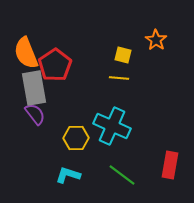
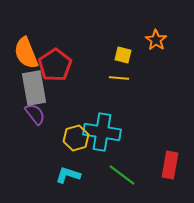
cyan cross: moved 10 px left, 6 px down; rotated 15 degrees counterclockwise
yellow hexagon: rotated 15 degrees counterclockwise
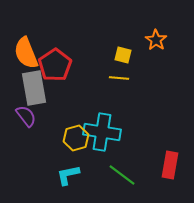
purple semicircle: moved 9 px left, 2 px down
cyan L-shape: rotated 30 degrees counterclockwise
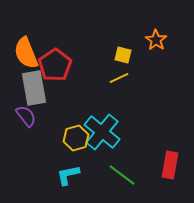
yellow line: rotated 30 degrees counterclockwise
cyan cross: rotated 30 degrees clockwise
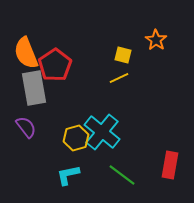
purple semicircle: moved 11 px down
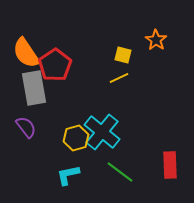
orange semicircle: rotated 12 degrees counterclockwise
red rectangle: rotated 12 degrees counterclockwise
green line: moved 2 px left, 3 px up
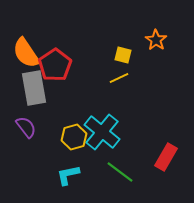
yellow hexagon: moved 2 px left, 1 px up
red rectangle: moved 4 px left, 8 px up; rotated 32 degrees clockwise
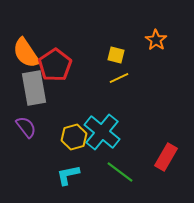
yellow square: moved 7 px left
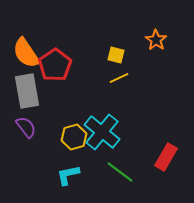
gray rectangle: moved 7 px left, 3 px down
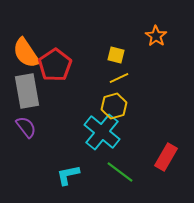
orange star: moved 4 px up
yellow hexagon: moved 40 px right, 31 px up
